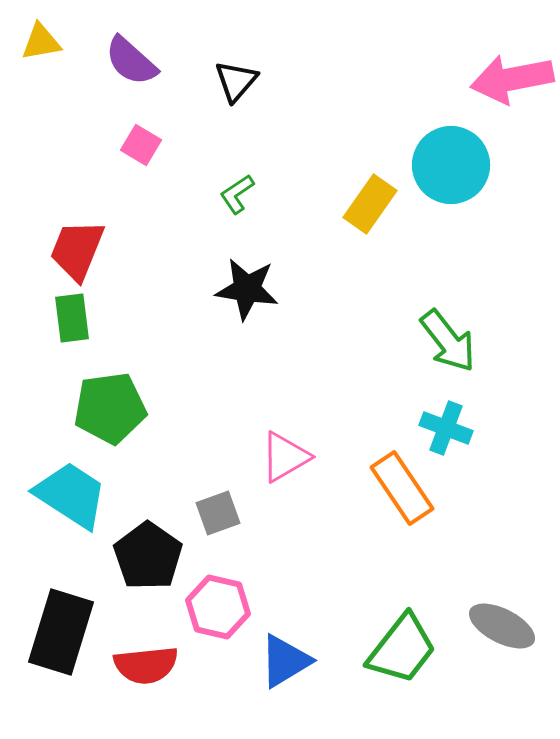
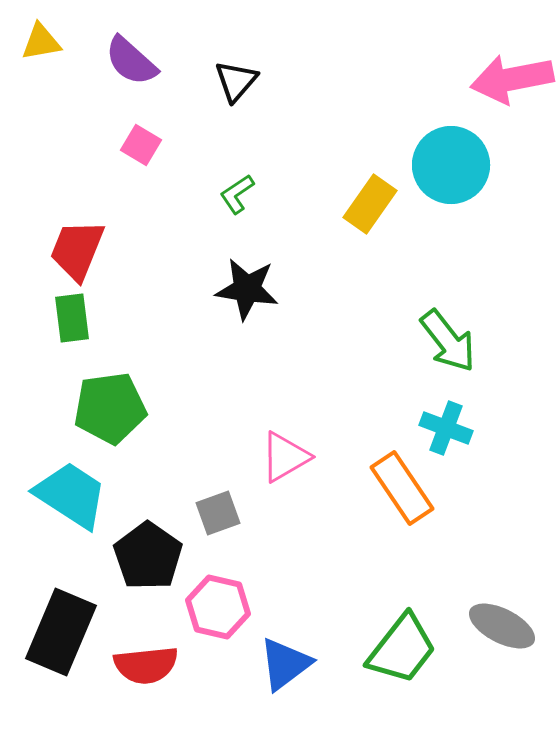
black rectangle: rotated 6 degrees clockwise
blue triangle: moved 3 px down; rotated 6 degrees counterclockwise
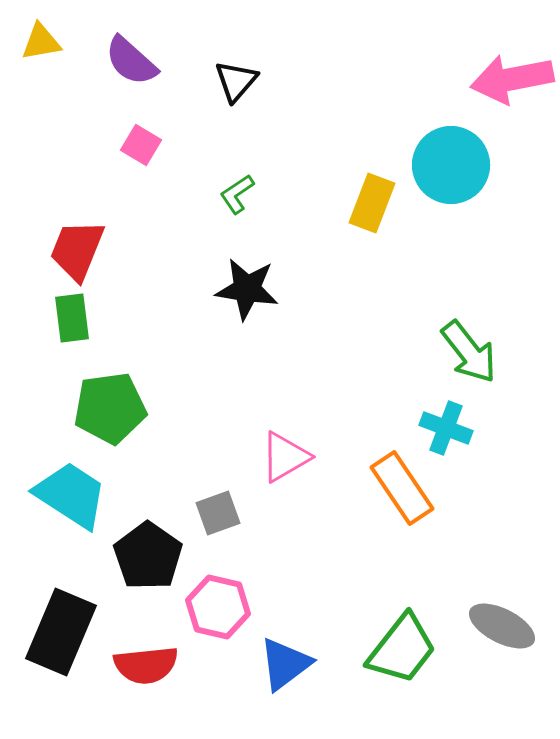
yellow rectangle: moved 2 px right, 1 px up; rotated 14 degrees counterclockwise
green arrow: moved 21 px right, 11 px down
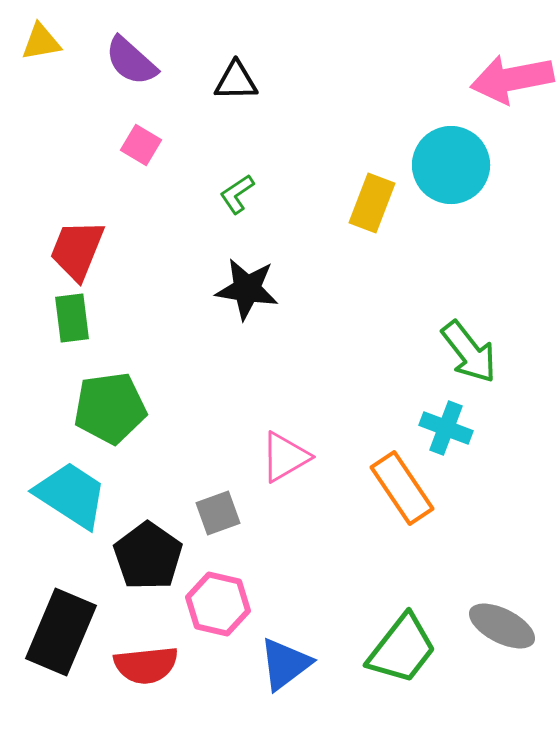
black triangle: rotated 48 degrees clockwise
pink hexagon: moved 3 px up
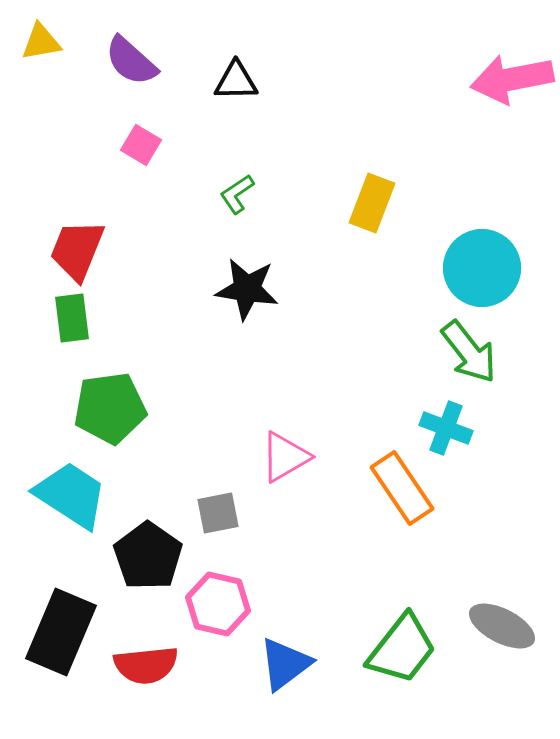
cyan circle: moved 31 px right, 103 px down
gray square: rotated 9 degrees clockwise
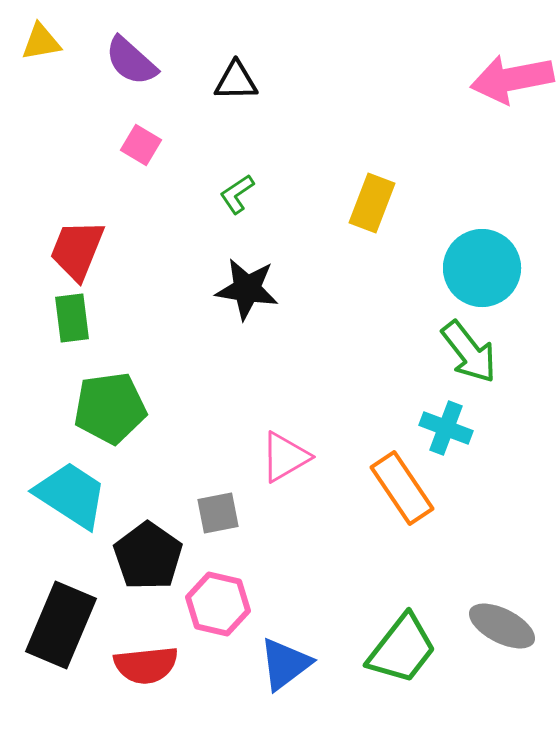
black rectangle: moved 7 px up
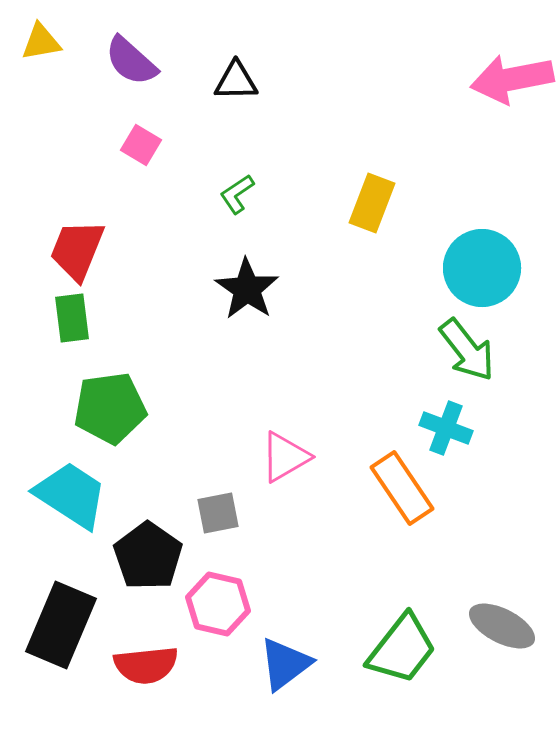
black star: rotated 26 degrees clockwise
green arrow: moved 2 px left, 2 px up
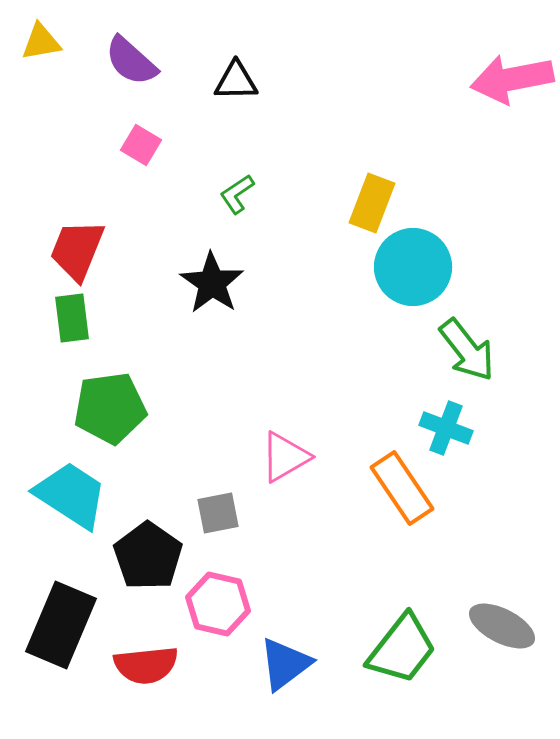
cyan circle: moved 69 px left, 1 px up
black star: moved 35 px left, 6 px up
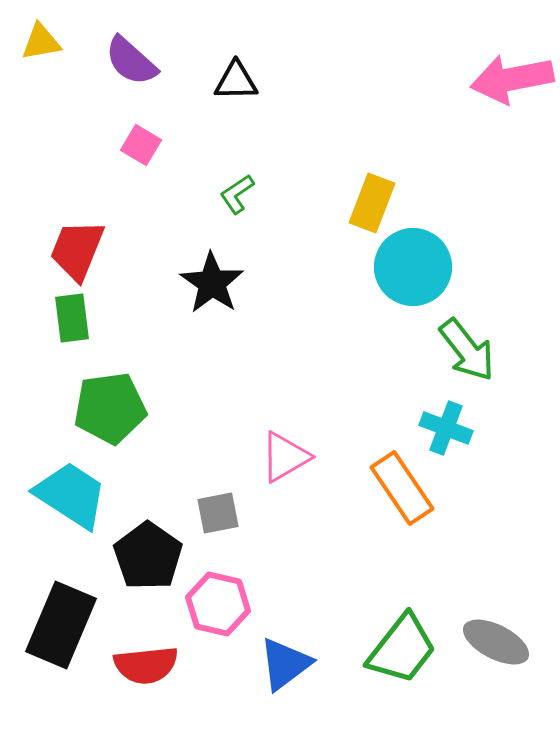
gray ellipse: moved 6 px left, 16 px down
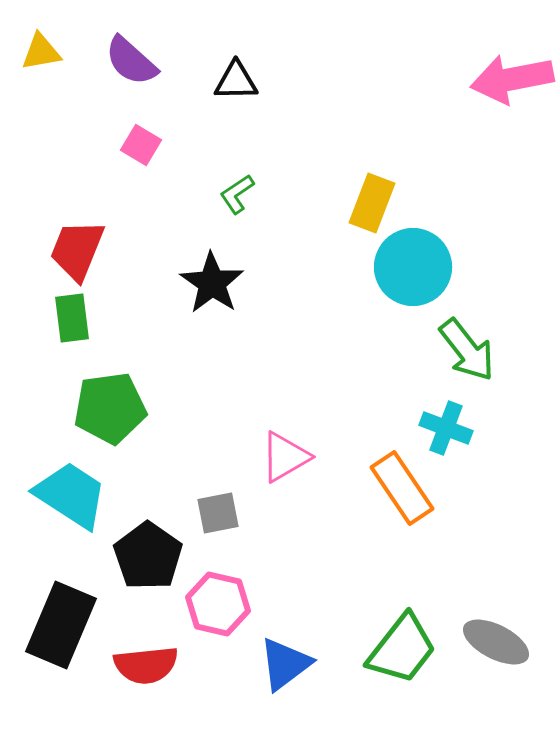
yellow triangle: moved 10 px down
